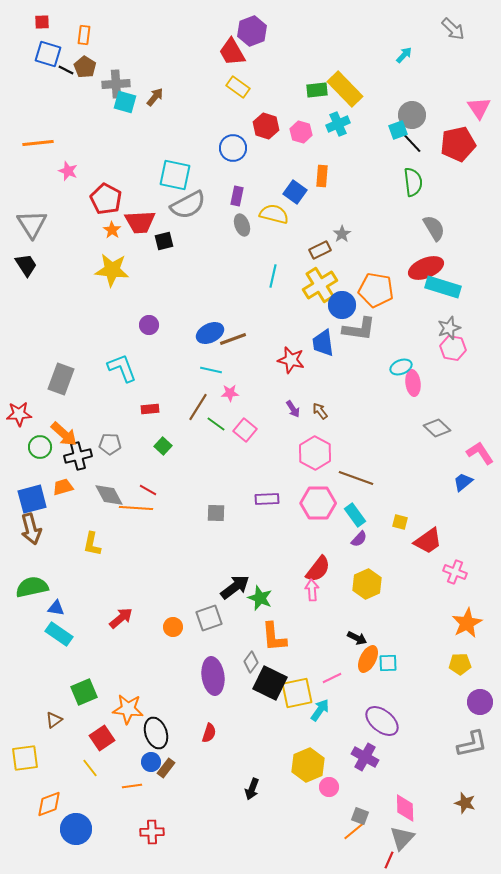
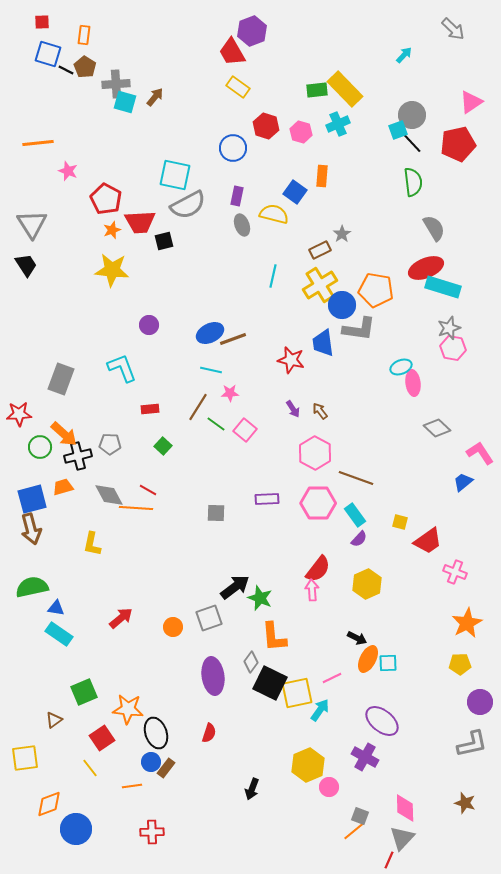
pink triangle at (479, 108): moved 8 px left, 6 px up; rotated 30 degrees clockwise
orange star at (112, 230): rotated 18 degrees clockwise
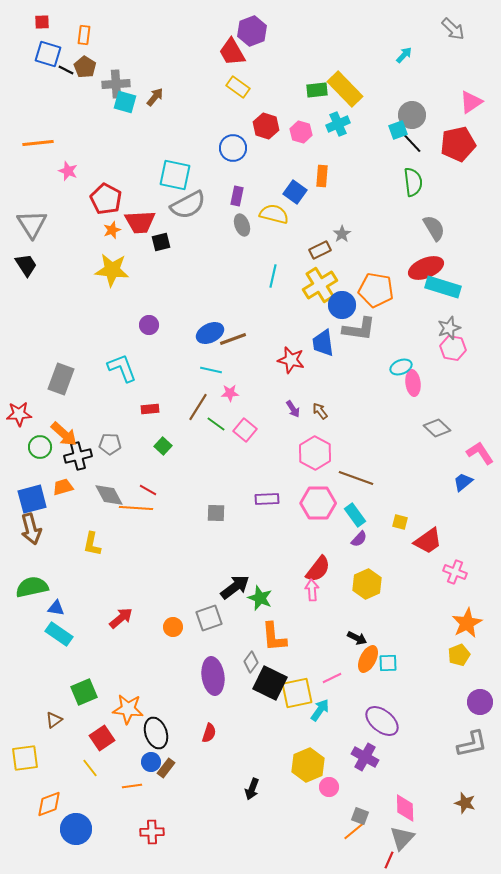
black square at (164, 241): moved 3 px left, 1 px down
yellow pentagon at (460, 664): moved 1 px left, 9 px up; rotated 20 degrees counterclockwise
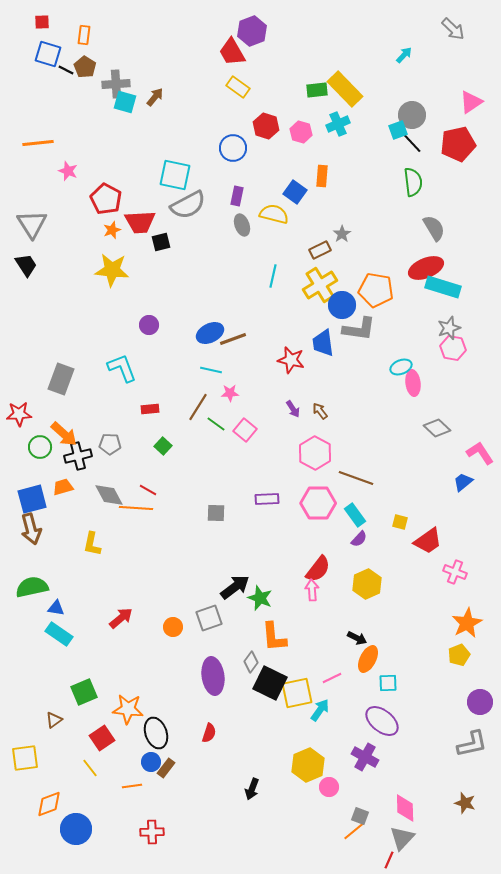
cyan square at (388, 663): moved 20 px down
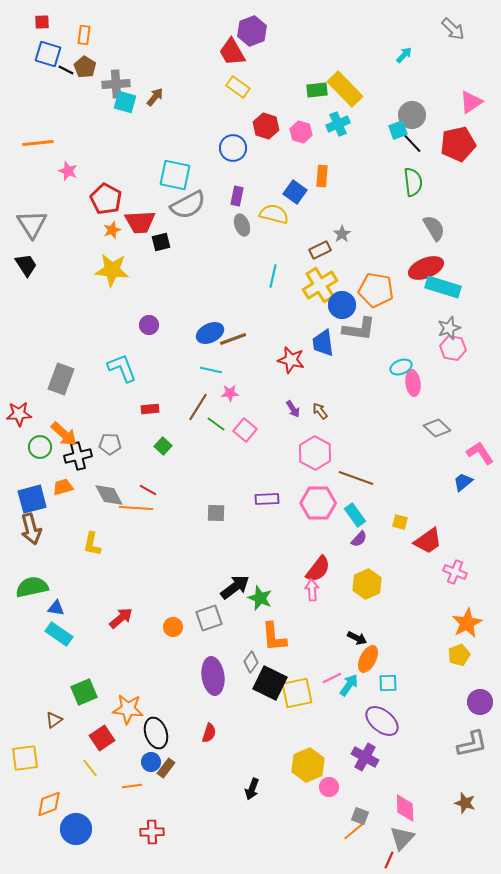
cyan arrow at (320, 710): moved 29 px right, 25 px up
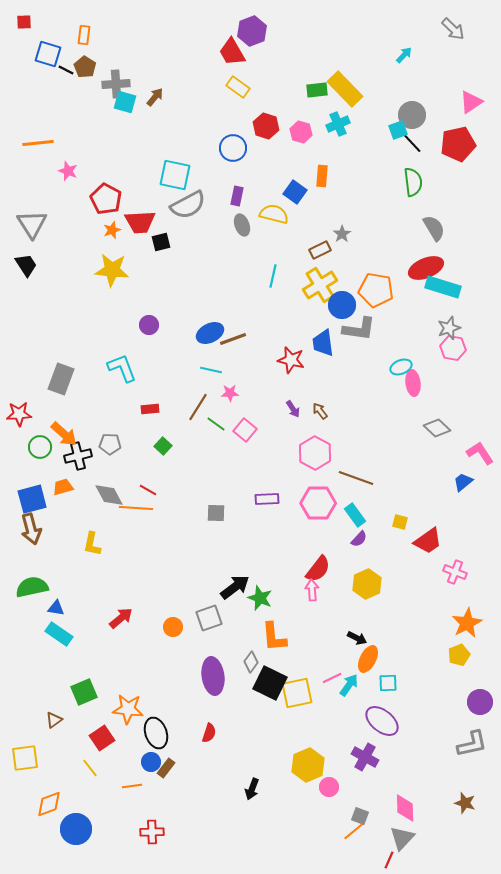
red square at (42, 22): moved 18 px left
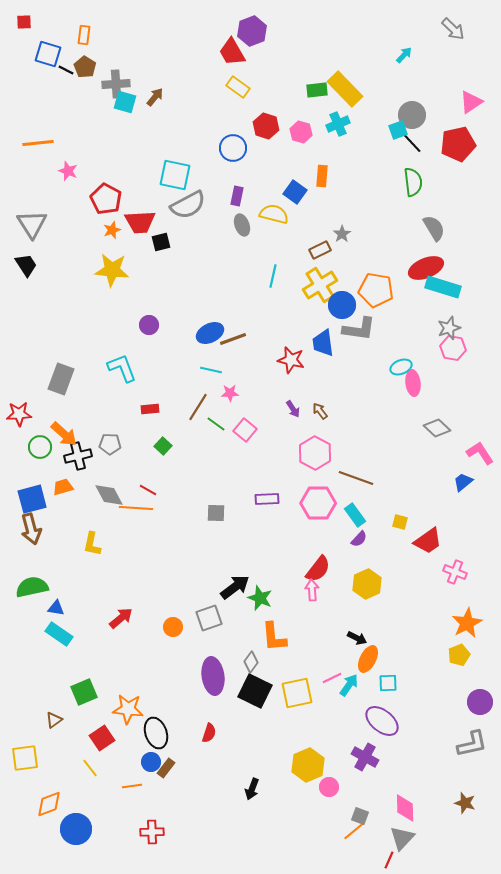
black square at (270, 683): moved 15 px left, 8 px down
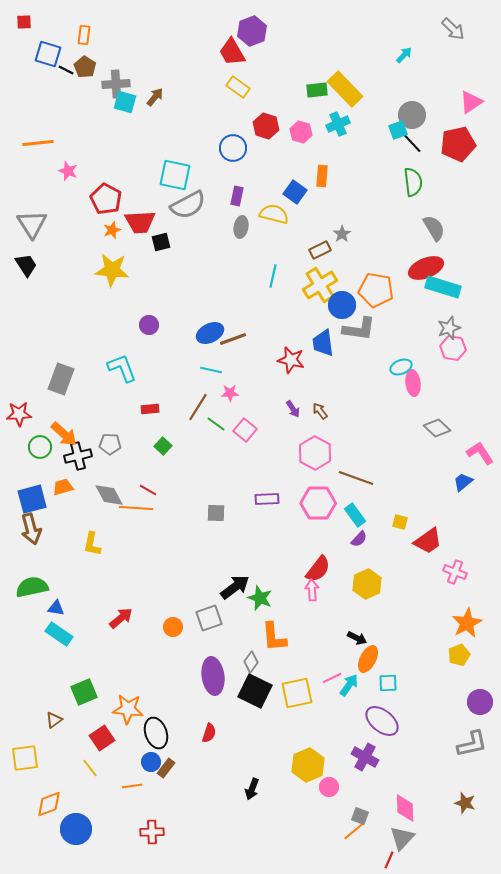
gray ellipse at (242, 225): moved 1 px left, 2 px down; rotated 30 degrees clockwise
